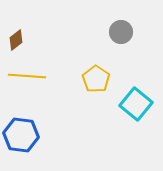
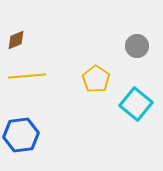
gray circle: moved 16 px right, 14 px down
brown diamond: rotated 15 degrees clockwise
yellow line: rotated 9 degrees counterclockwise
blue hexagon: rotated 16 degrees counterclockwise
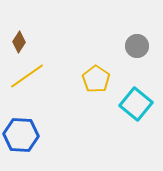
brown diamond: moved 3 px right, 2 px down; rotated 35 degrees counterclockwise
yellow line: rotated 30 degrees counterclockwise
blue hexagon: rotated 12 degrees clockwise
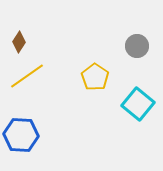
yellow pentagon: moved 1 px left, 2 px up
cyan square: moved 2 px right
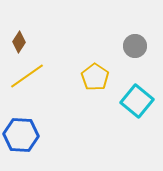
gray circle: moved 2 px left
cyan square: moved 1 px left, 3 px up
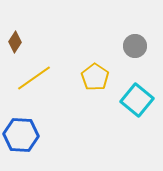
brown diamond: moved 4 px left
yellow line: moved 7 px right, 2 px down
cyan square: moved 1 px up
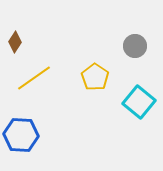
cyan square: moved 2 px right, 2 px down
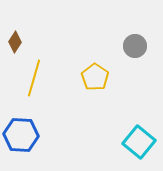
yellow line: rotated 39 degrees counterclockwise
cyan square: moved 40 px down
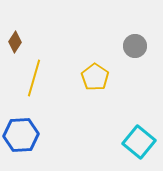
blue hexagon: rotated 8 degrees counterclockwise
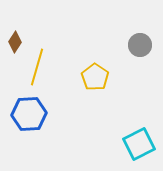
gray circle: moved 5 px right, 1 px up
yellow line: moved 3 px right, 11 px up
blue hexagon: moved 8 px right, 21 px up
cyan square: moved 2 px down; rotated 24 degrees clockwise
